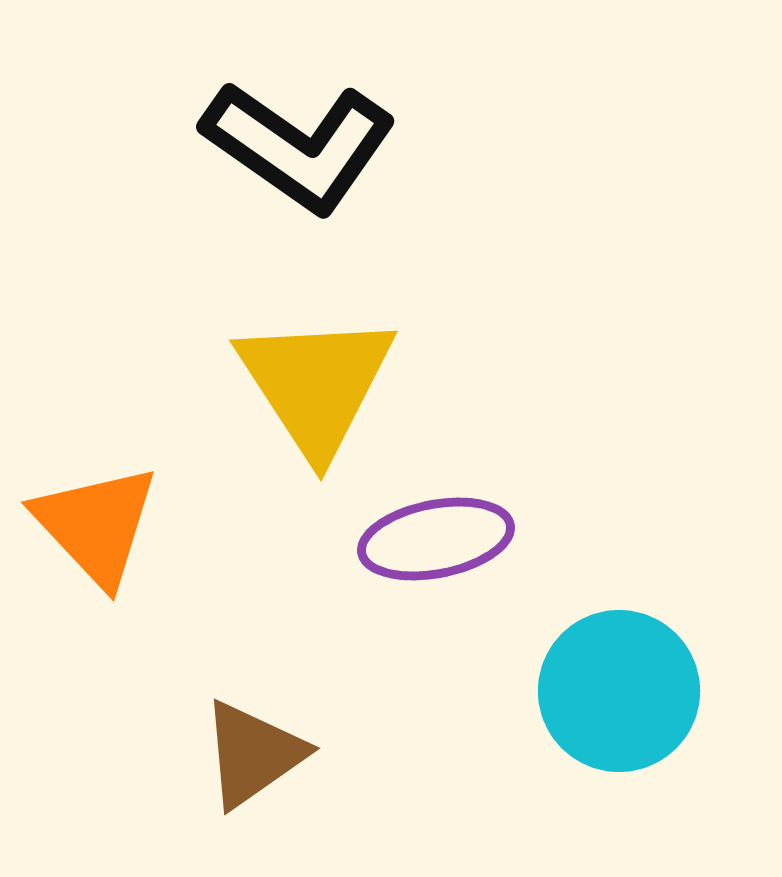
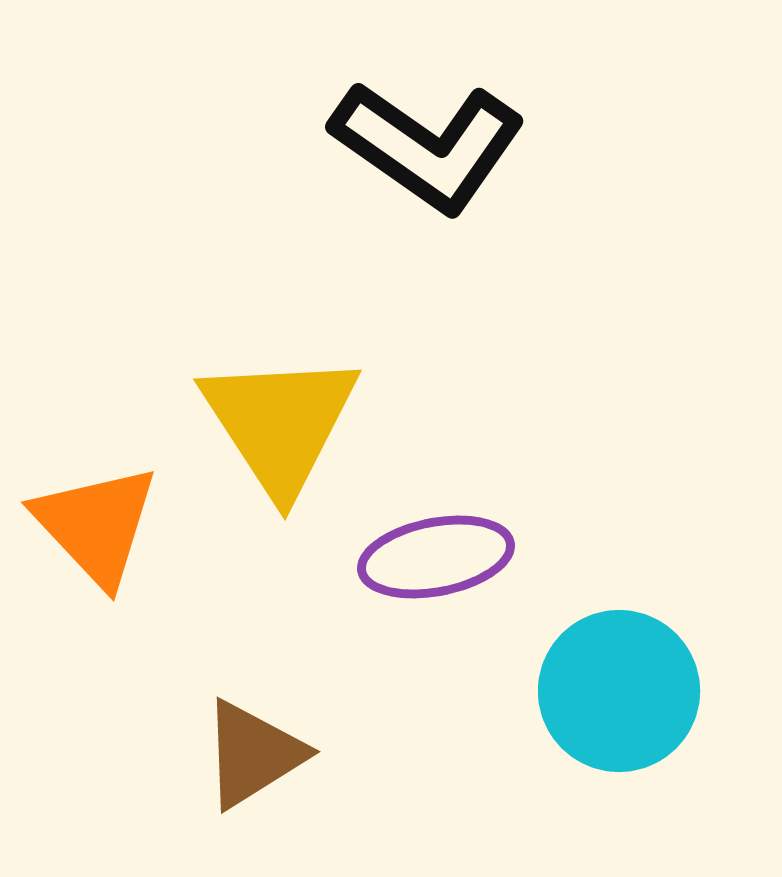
black L-shape: moved 129 px right
yellow triangle: moved 36 px left, 39 px down
purple ellipse: moved 18 px down
brown triangle: rotated 3 degrees clockwise
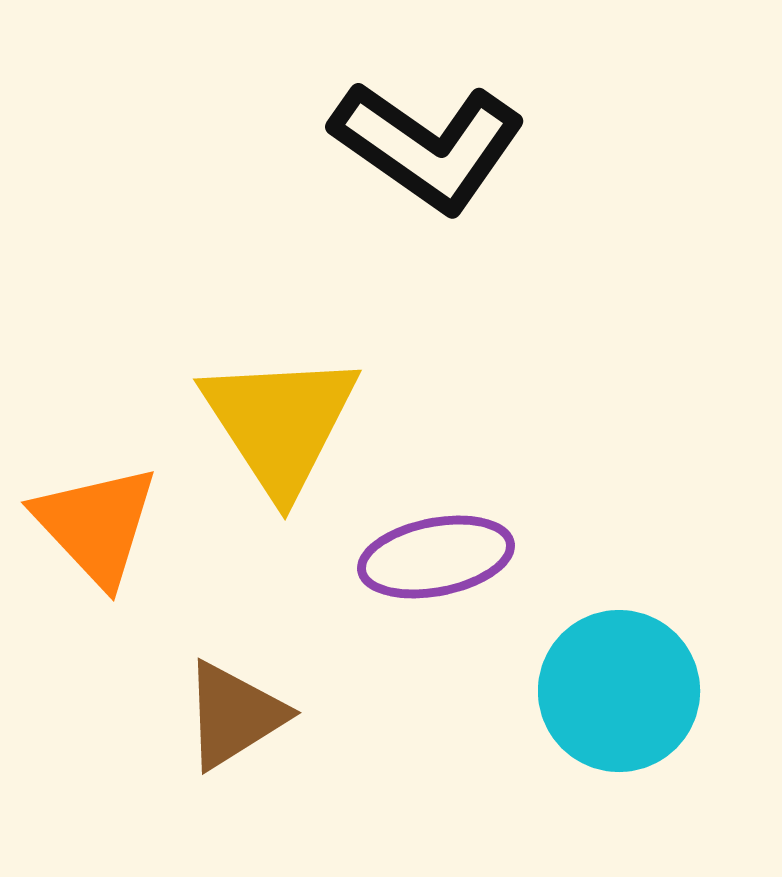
brown triangle: moved 19 px left, 39 px up
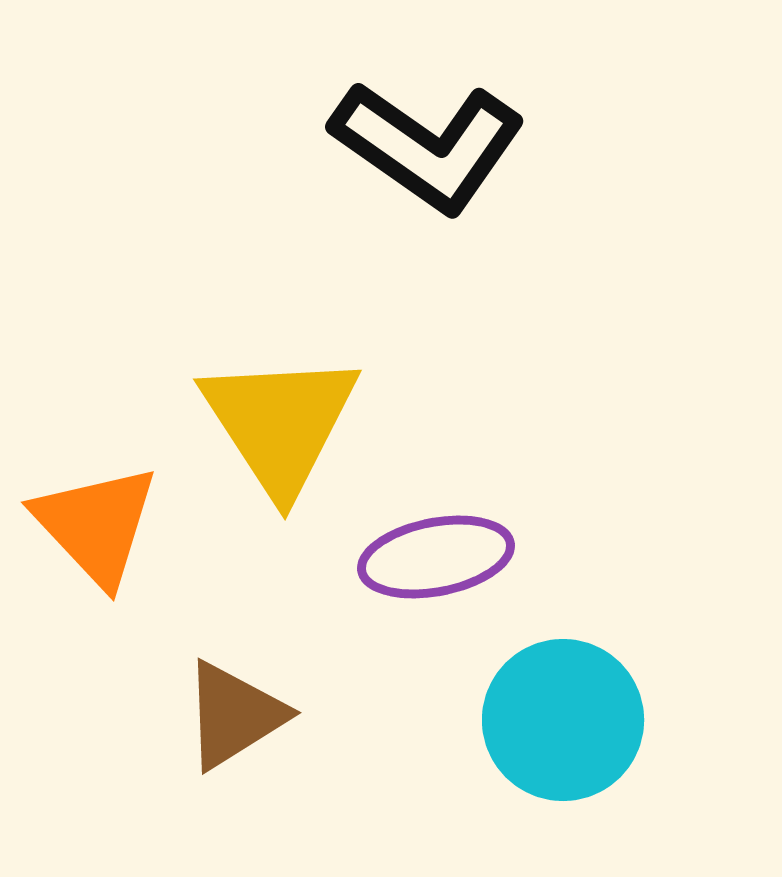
cyan circle: moved 56 px left, 29 px down
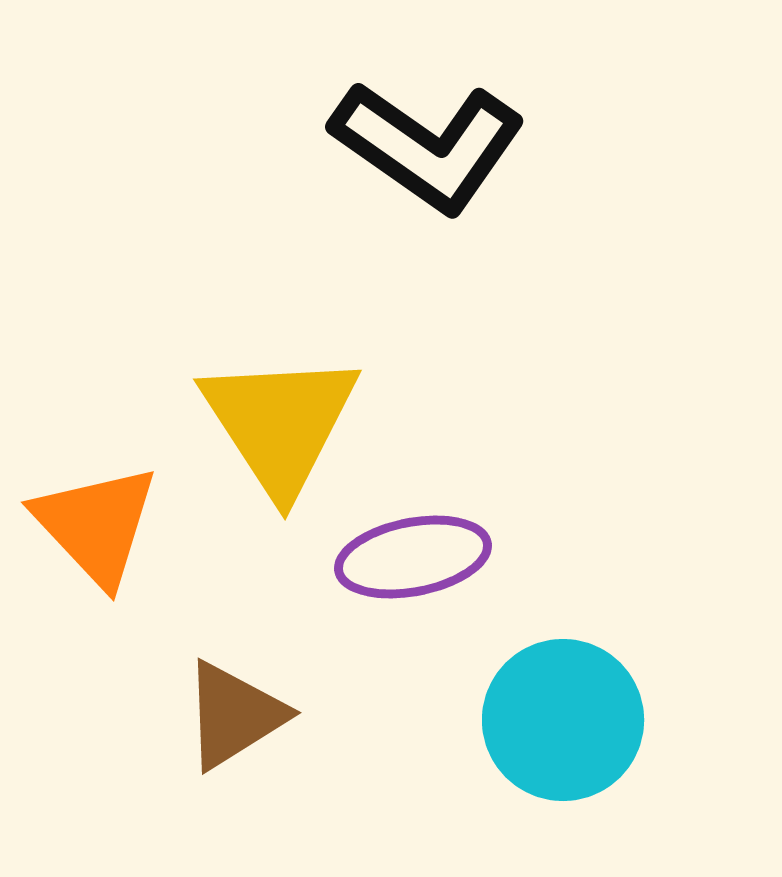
purple ellipse: moved 23 px left
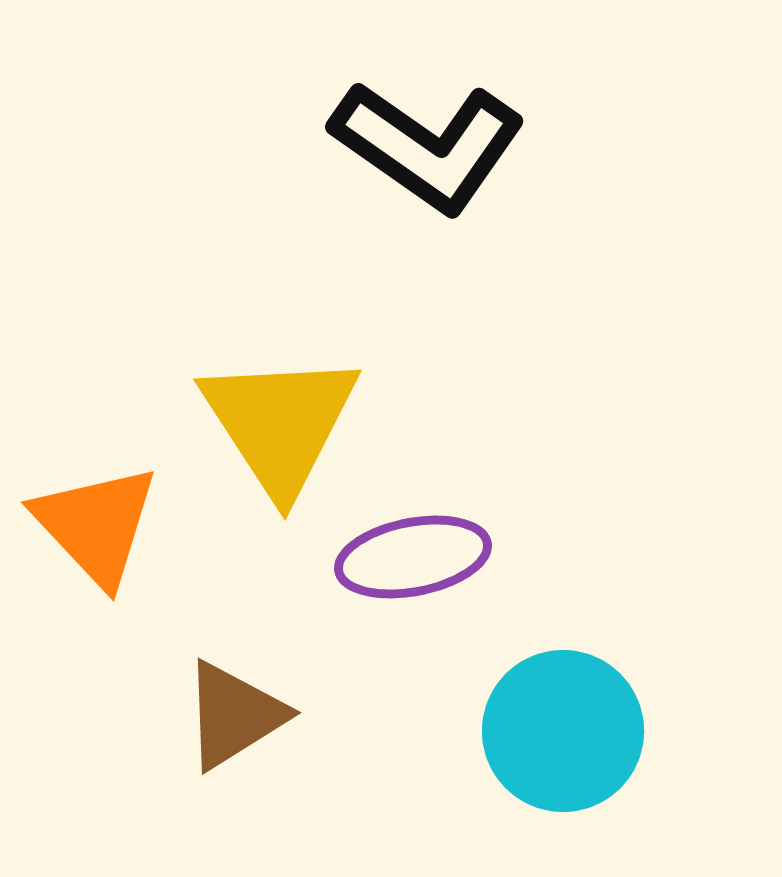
cyan circle: moved 11 px down
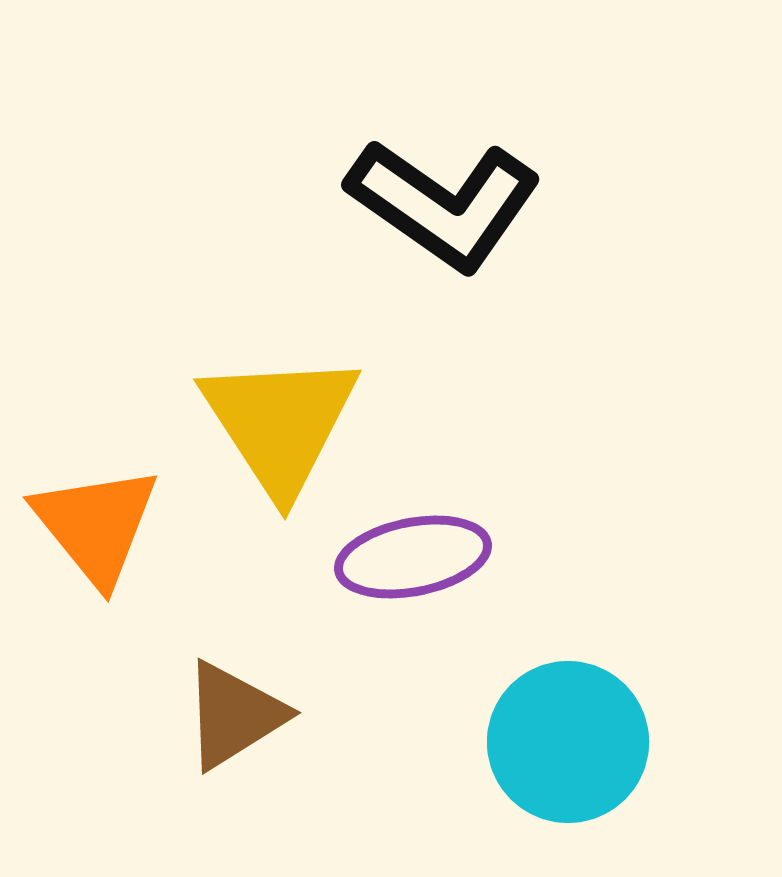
black L-shape: moved 16 px right, 58 px down
orange triangle: rotated 4 degrees clockwise
cyan circle: moved 5 px right, 11 px down
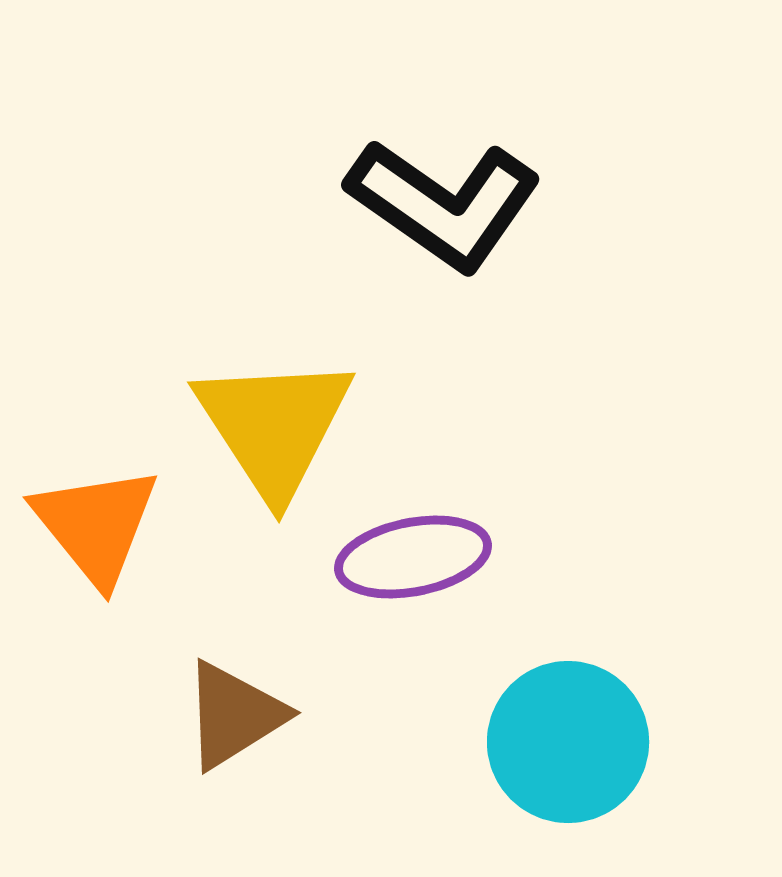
yellow triangle: moved 6 px left, 3 px down
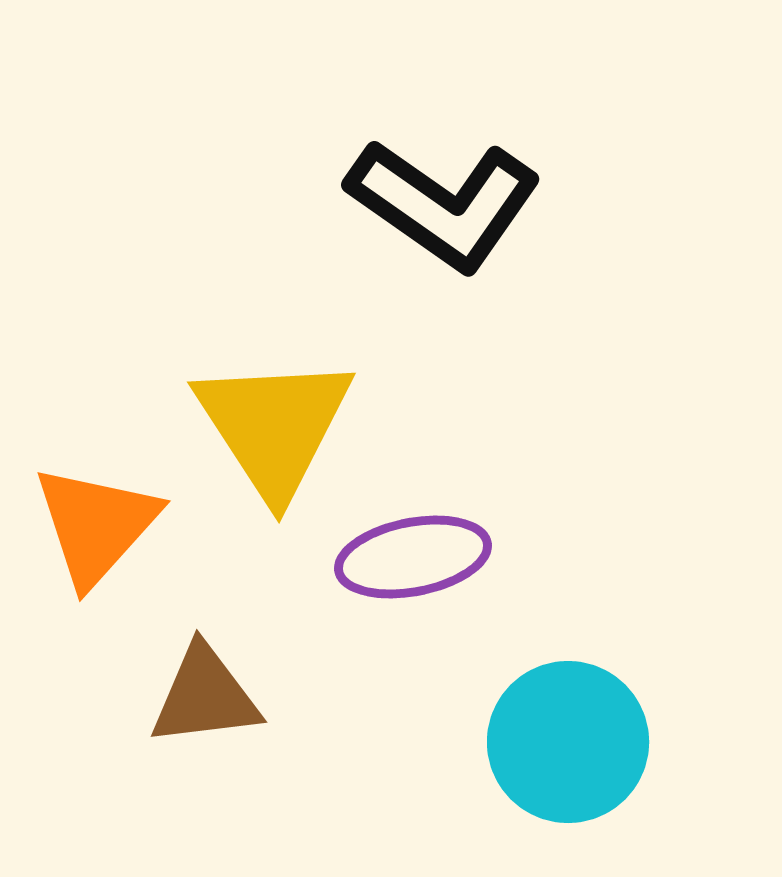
orange triangle: rotated 21 degrees clockwise
brown triangle: moved 29 px left, 19 px up; rotated 25 degrees clockwise
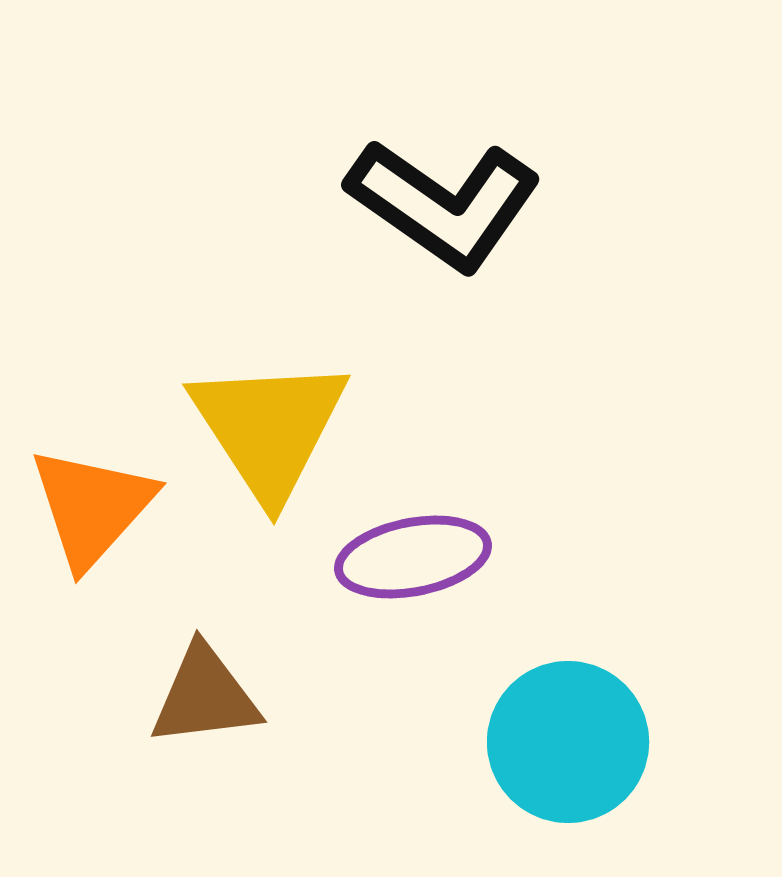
yellow triangle: moved 5 px left, 2 px down
orange triangle: moved 4 px left, 18 px up
